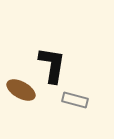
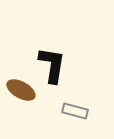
gray rectangle: moved 11 px down
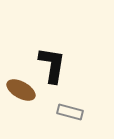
gray rectangle: moved 5 px left, 1 px down
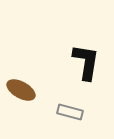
black L-shape: moved 34 px right, 3 px up
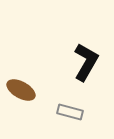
black L-shape: rotated 21 degrees clockwise
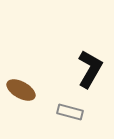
black L-shape: moved 4 px right, 7 px down
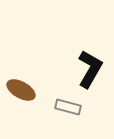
gray rectangle: moved 2 px left, 5 px up
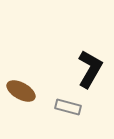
brown ellipse: moved 1 px down
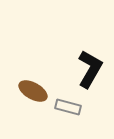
brown ellipse: moved 12 px right
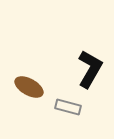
brown ellipse: moved 4 px left, 4 px up
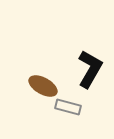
brown ellipse: moved 14 px right, 1 px up
